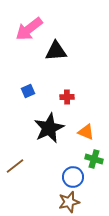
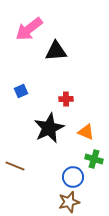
blue square: moved 7 px left
red cross: moved 1 px left, 2 px down
brown line: rotated 60 degrees clockwise
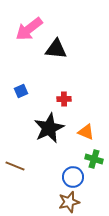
black triangle: moved 2 px up; rotated 10 degrees clockwise
red cross: moved 2 px left
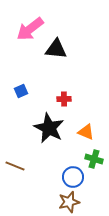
pink arrow: moved 1 px right
black star: rotated 20 degrees counterclockwise
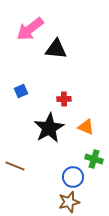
black star: rotated 16 degrees clockwise
orange triangle: moved 5 px up
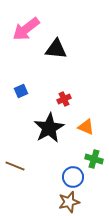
pink arrow: moved 4 px left
red cross: rotated 24 degrees counterclockwise
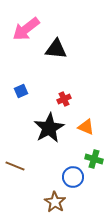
brown star: moved 14 px left; rotated 25 degrees counterclockwise
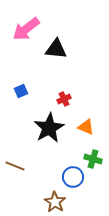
green cross: moved 1 px left
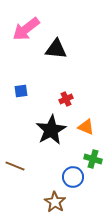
blue square: rotated 16 degrees clockwise
red cross: moved 2 px right
black star: moved 2 px right, 2 px down
